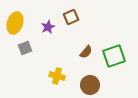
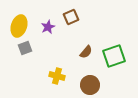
yellow ellipse: moved 4 px right, 3 px down
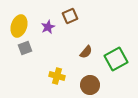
brown square: moved 1 px left, 1 px up
green square: moved 2 px right, 3 px down; rotated 10 degrees counterclockwise
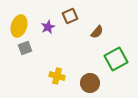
brown semicircle: moved 11 px right, 20 px up
brown circle: moved 2 px up
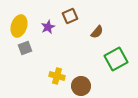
brown circle: moved 9 px left, 3 px down
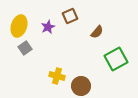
gray square: rotated 16 degrees counterclockwise
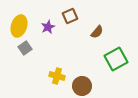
brown circle: moved 1 px right
